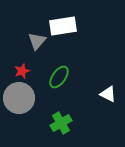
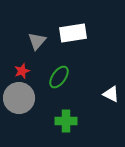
white rectangle: moved 10 px right, 7 px down
white triangle: moved 3 px right
green cross: moved 5 px right, 2 px up; rotated 30 degrees clockwise
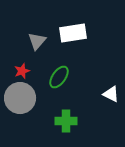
gray circle: moved 1 px right
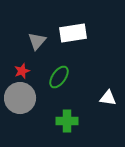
white triangle: moved 3 px left, 4 px down; rotated 18 degrees counterclockwise
green cross: moved 1 px right
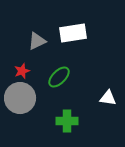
gray triangle: rotated 24 degrees clockwise
green ellipse: rotated 10 degrees clockwise
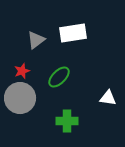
gray triangle: moved 1 px left, 1 px up; rotated 12 degrees counterclockwise
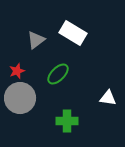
white rectangle: rotated 40 degrees clockwise
red star: moved 5 px left
green ellipse: moved 1 px left, 3 px up
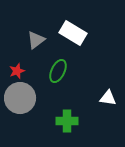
green ellipse: moved 3 px up; rotated 20 degrees counterclockwise
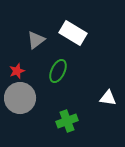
green cross: rotated 20 degrees counterclockwise
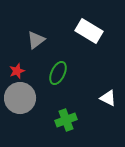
white rectangle: moved 16 px right, 2 px up
green ellipse: moved 2 px down
white triangle: rotated 18 degrees clockwise
green cross: moved 1 px left, 1 px up
